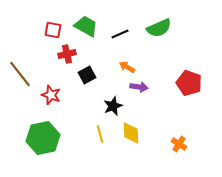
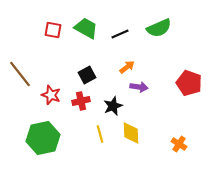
green trapezoid: moved 2 px down
red cross: moved 14 px right, 47 px down
orange arrow: rotated 112 degrees clockwise
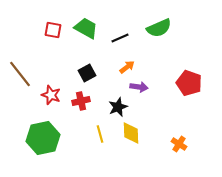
black line: moved 4 px down
black square: moved 2 px up
black star: moved 5 px right, 1 px down
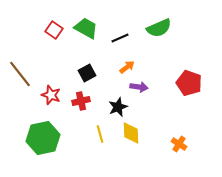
red square: moved 1 px right; rotated 24 degrees clockwise
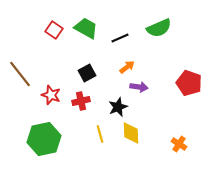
green hexagon: moved 1 px right, 1 px down
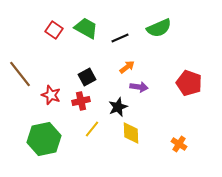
black square: moved 4 px down
yellow line: moved 8 px left, 5 px up; rotated 54 degrees clockwise
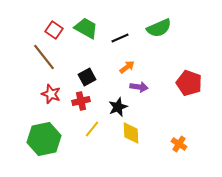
brown line: moved 24 px right, 17 px up
red star: moved 1 px up
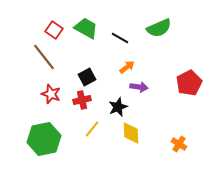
black line: rotated 54 degrees clockwise
red pentagon: rotated 25 degrees clockwise
red cross: moved 1 px right, 1 px up
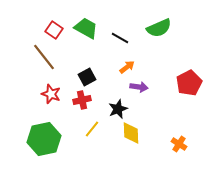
black star: moved 2 px down
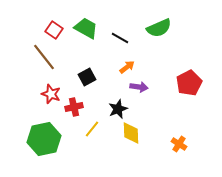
red cross: moved 8 px left, 7 px down
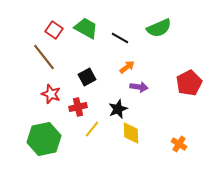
red cross: moved 4 px right
